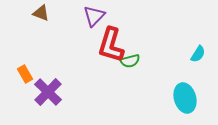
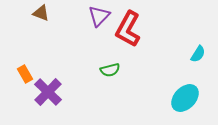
purple triangle: moved 5 px right
red L-shape: moved 17 px right, 16 px up; rotated 12 degrees clockwise
green semicircle: moved 20 px left, 9 px down
cyan ellipse: rotated 60 degrees clockwise
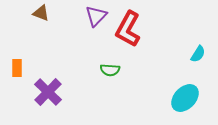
purple triangle: moved 3 px left
green semicircle: rotated 18 degrees clockwise
orange rectangle: moved 8 px left, 6 px up; rotated 30 degrees clockwise
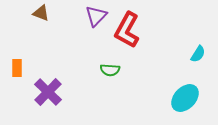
red L-shape: moved 1 px left, 1 px down
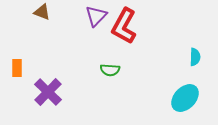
brown triangle: moved 1 px right, 1 px up
red L-shape: moved 3 px left, 4 px up
cyan semicircle: moved 3 px left, 3 px down; rotated 30 degrees counterclockwise
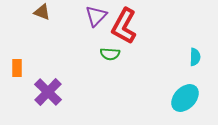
green semicircle: moved 16 px up
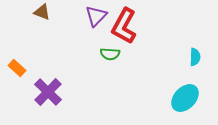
orange rectangle: rotated 48 degrees counterclockwise
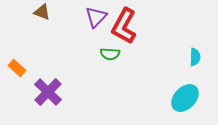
purple triangle: moved 1 px down
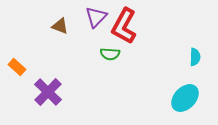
brown triangle: moved 18 px right, 14 px down
orange rectangle: moved 1 px up
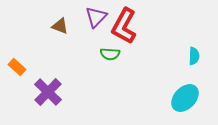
cyan semicircle: moved 1 px left, 1 px up
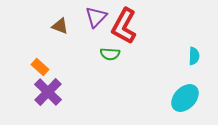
orange rectangle: moved 23 px right
